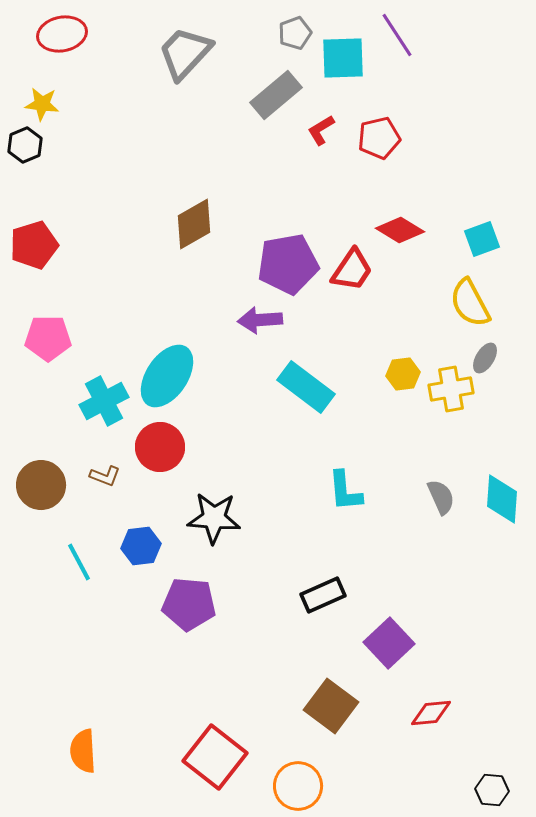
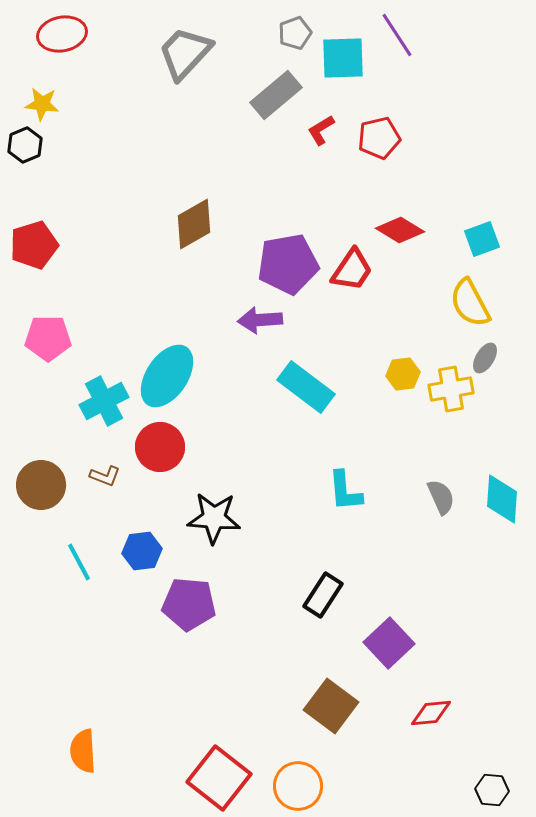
blue hexagon at (141, 546): moved 1 px right, 5 px down
black rectangle at (323, 595): rotated 33 degrees counterclockwise
red square at (215, 757): moved 4 px right, 21 px down
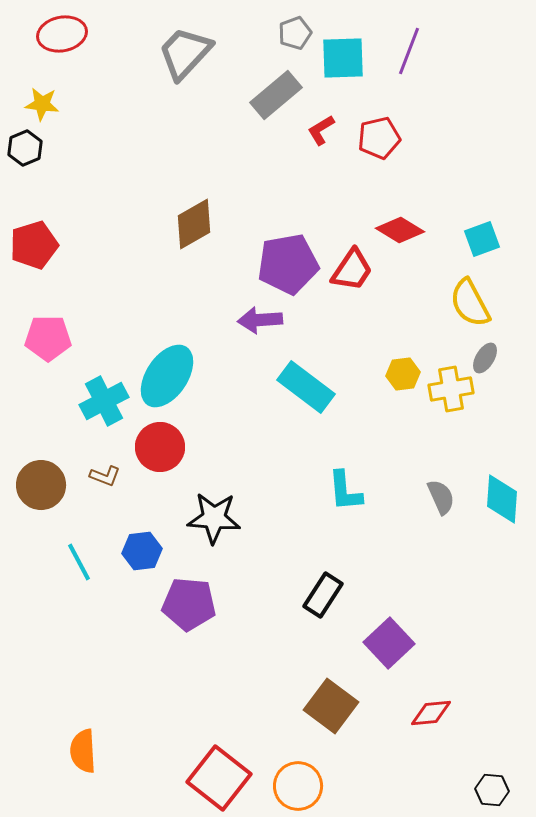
purple line at (397, 35): moved 12 px right, 16 px down; rotated 54 degrees clockwise
black hexagon at (25, 145): moved 3 px down
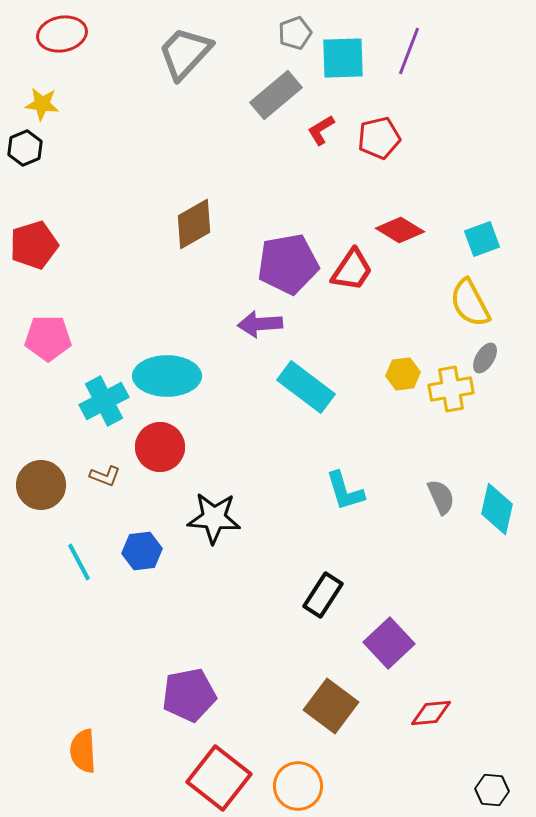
purple arrow at (260, 320): moved 4 px down
cyan ellipse at (167, 376): rotated 56 degrees clockwise
cyan L-shape at (345, 491): rotated 12 degrees counterclockwise
cyan diamond at (502, 499): moved 5 px left, 10 px down; rotated 9 degrees clockwise
purple pentagon at (189, 604): moved 91 px down; rotated 16 degrees counterclockwise
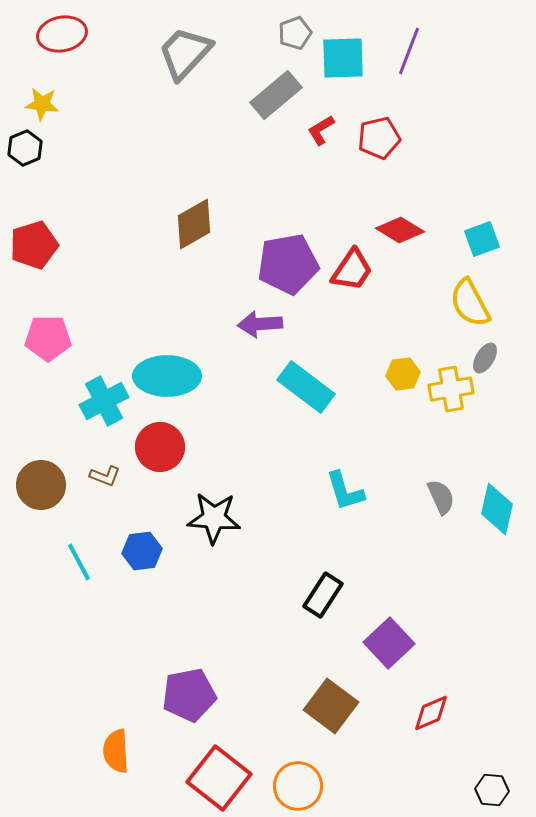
red diamond at (431, 713): rotated 18 degrees counterclockwise
orange semicircle at (83, 751): moved 33 px right
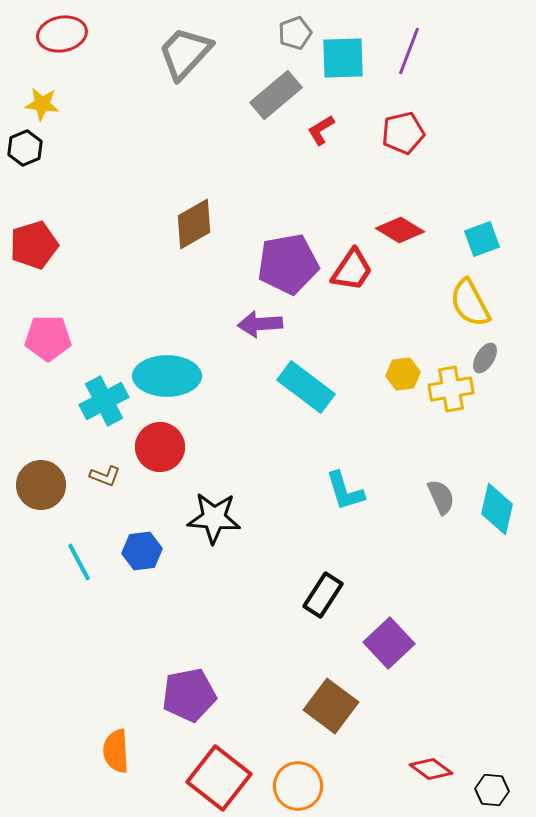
red pentagon at (379, 138): moved 24 px right, 5 px up
red diamond at (431, 713): moved 56 px down; rotated 60 degrees clockwise
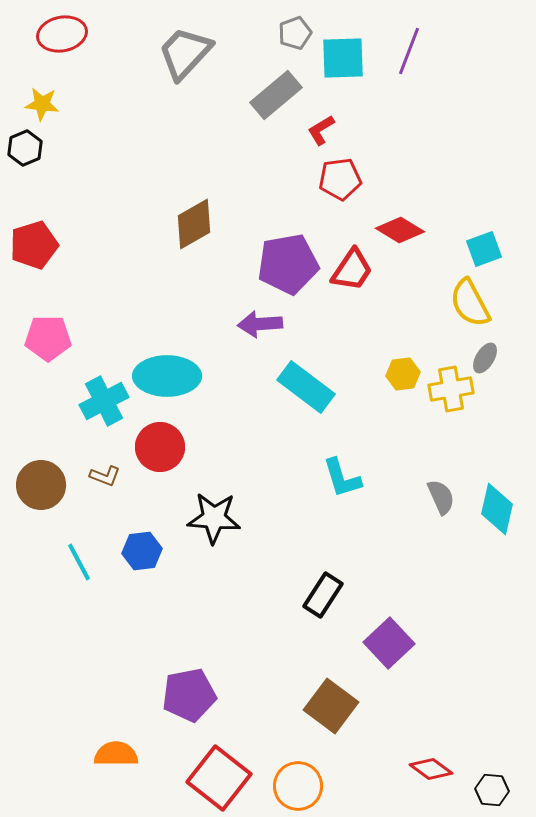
red pentagon at (403, 133): moved 63 px left, 46 px down; rotated 6 degrees clockwise
cyan square at (482, 239): moved 2 px right, 10 px down
cyan L-shape at (345, 491): moved 3 px left, 13 px up
orange semicircle at (116, 751): moved 3 px down; rotated 93 degrees clockwise
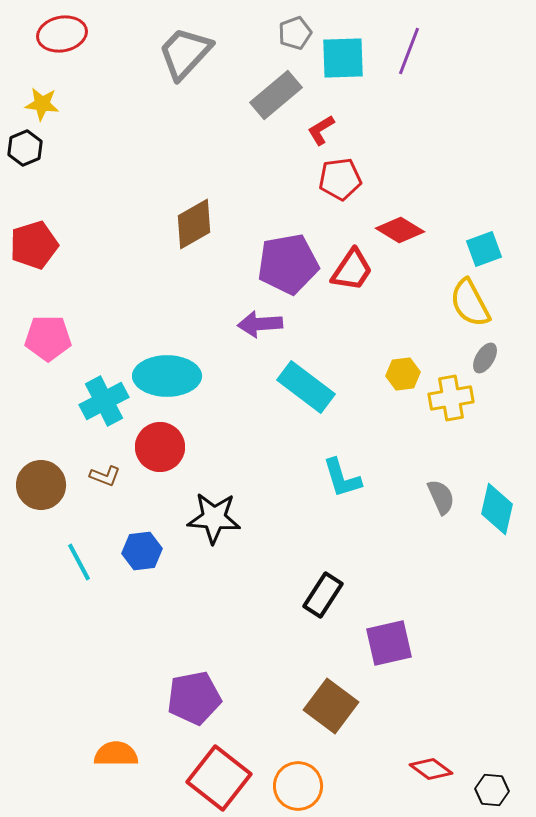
yellow cross at (451, 389): moved 9 px down
purple square at (389, 643): rotated 30 degrees clockwise
purple pentagon at (189, 695): moved 5 px right, 3 px down
